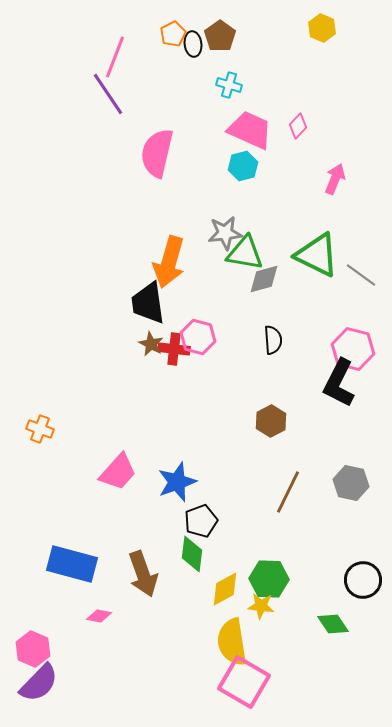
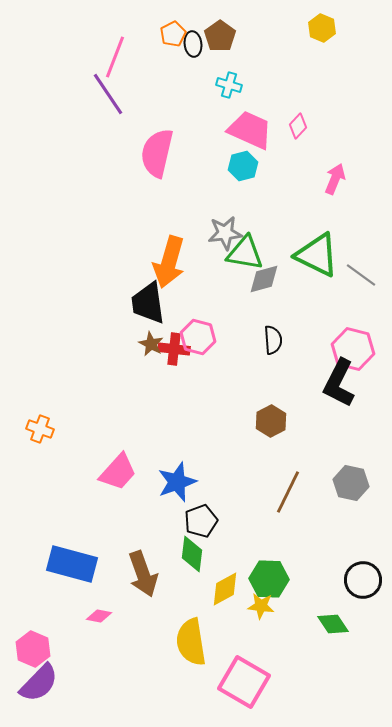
yellow semicircle at (232, 642): moved 41 px left
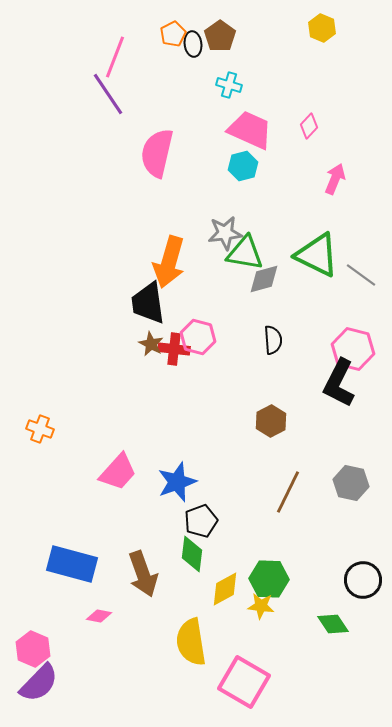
pink diamond at (298, 126): moved 11 px right
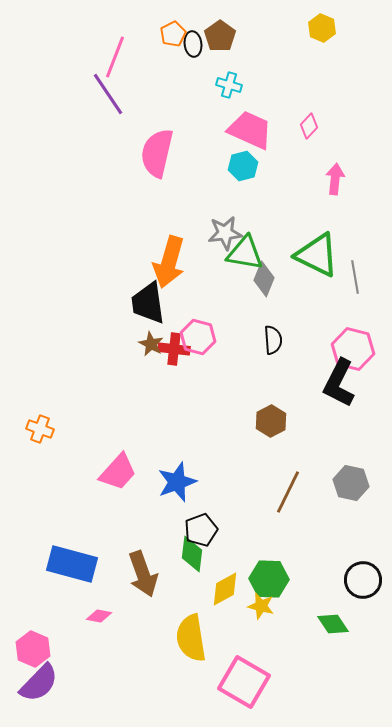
pink arrow at (335, 179): rotated 16 degrees counterclockwise
gray line at (361, 275): moved 6 px left, 2 px down; rotated 44 degrees clockwise
gray diamond at (264, 279): rotated 52 degrees counterclockwise
black pentagon at (201, 521): moved 9 px down
yellow star at (261, 606): rotated 8 degrees clockwise
yellow semicircle at (191, 642): moved 4 px up
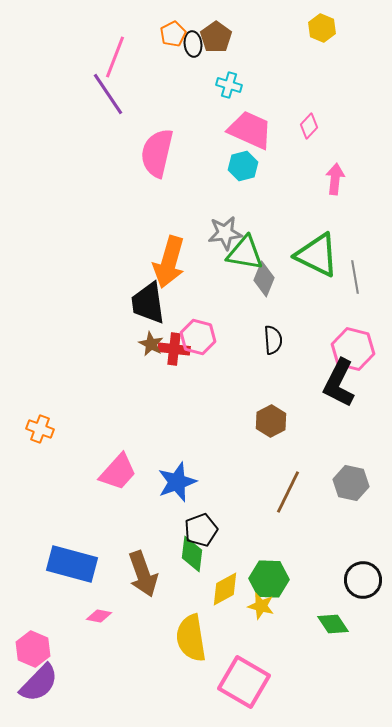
brown pentagon at (220, 36): moved 4 px left, 1 px down
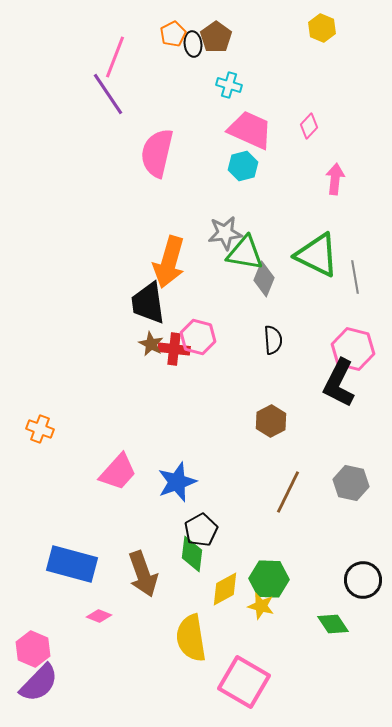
black pentagon at (201, 530): rotated 8 degrees counterclockwise
pink diamond at (99, 616): rotated 10 degrees clockwise
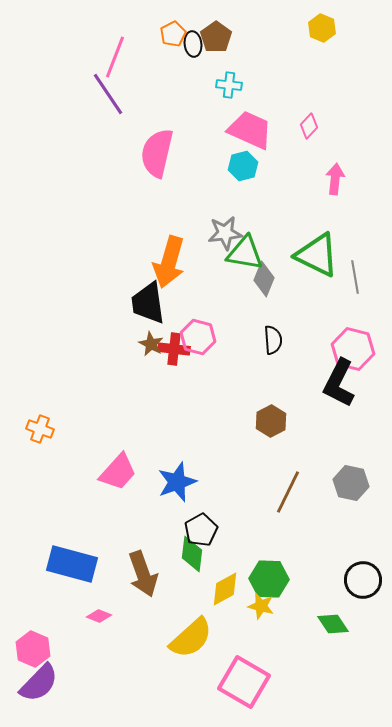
cyan cross at (229, 85): rotated 10 degrees counterclockwise
yellow semicircle at (191, 638): rotated 123 degrees counterclockwise
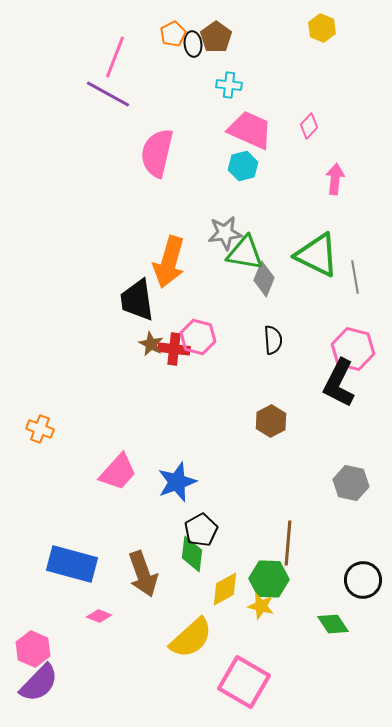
purple line at (108, 94): rotated 27 degrees counterclockwise
black trapezoid at (148, 303): moved 11 px left, 3 px up
brown line at (288, 492): moved 51 px down; rotated 21 degrees counterclockwise
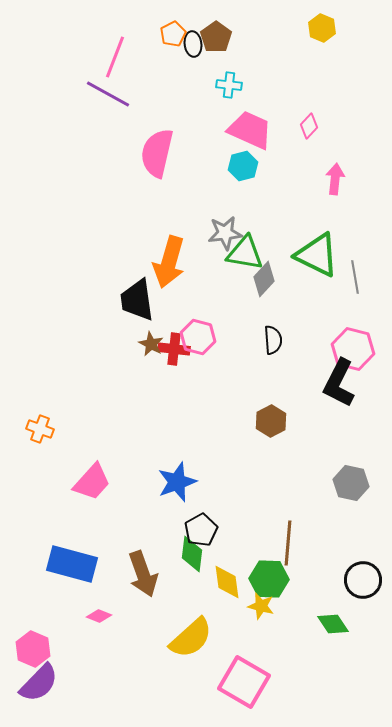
gray diamond at (264, 279): rotated 20 degrees clockwise
pink trapezoid at (118, 472): moved 26 px left, 10 px down
yellow diamond at (225, 589): moved 2 px right, 7 px up; rotated 69 degrees counterclockwise
